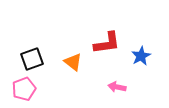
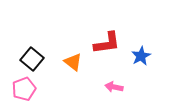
black square: rotated 30 degrees counterclockwise
pink arrow: moved 3 px left
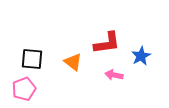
black square: rotated 35 degrees counterclockwise
pink arrow: moved 12 px up
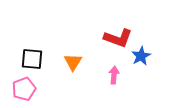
red L-shape: moved 11 px right, 5 px up; rotated 28 degrees clockwise
orange triangle: rotated 24 degrees clockwise
pink arrow: rotated 84 degrees clockwise
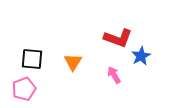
pink arrow: rotated 36 degrees counterclockwise
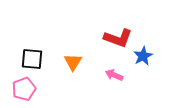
blue star: moved 2 px right
pink arrow: rotated 36 degrees counterclockwise
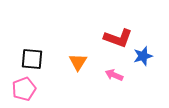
blue star: rotated 12 degrees clockwise
orange triangle: moved 5 px right
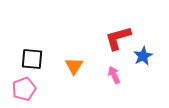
red L-shape: rotated 144 degrees clockwise
blue star: rotated 12 degrees counterclockwise
orange triangle: moved 4 px left, 4 px down
pink arrow: rotated 42 degrees clockwise
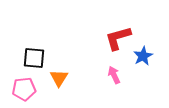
black square: moved 2 px right, 1 px up
orange triangle: moved 15 px left, 12 px down
pink pentagon: rotated 15 degrees clockwise
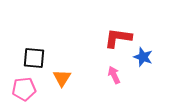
red L-shape: rotated 24 degrees clockwise
blue star: moved 1 px down; rotated 24 degrees counterclockwise
orange triangle: moved 3 px right
